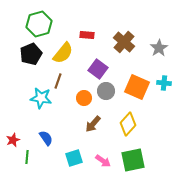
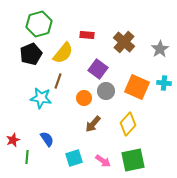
gray star: moved 1 px right, 1 px down
blue semicircle: moved 1 px right, 1 px down
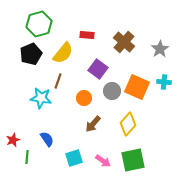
cyan cross: moved 1 px up
gray circle: moved 6 px right
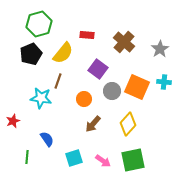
orange circle: moved 1 px down
red star: moved 19 px up
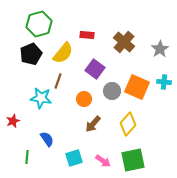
purple square: moved 3 px left
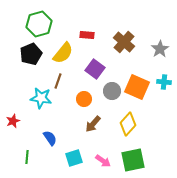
blue semicircle: moved 3 px right, 1 px up
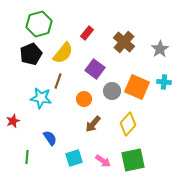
red rectangle: moved 2 px up; rotated 56 degrees counterclockwise
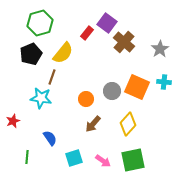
green hexagon: moved 1 px right, 1 px up
purple square: moved 12 px right, 46 px up
brown line: moved 6 px left, 4 px up
orange circle: moved 2 px right
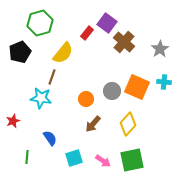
black pentagon: moved 11 px left, 2 px up
green square: moved 1 px left
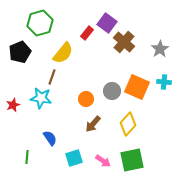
red star: moved 16 px up
